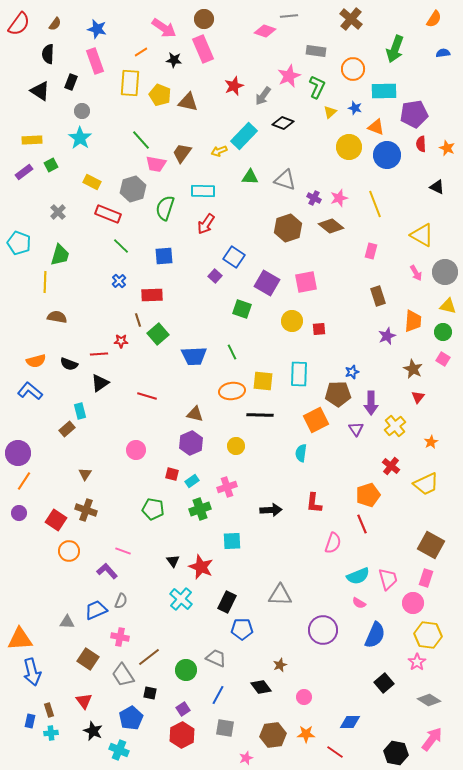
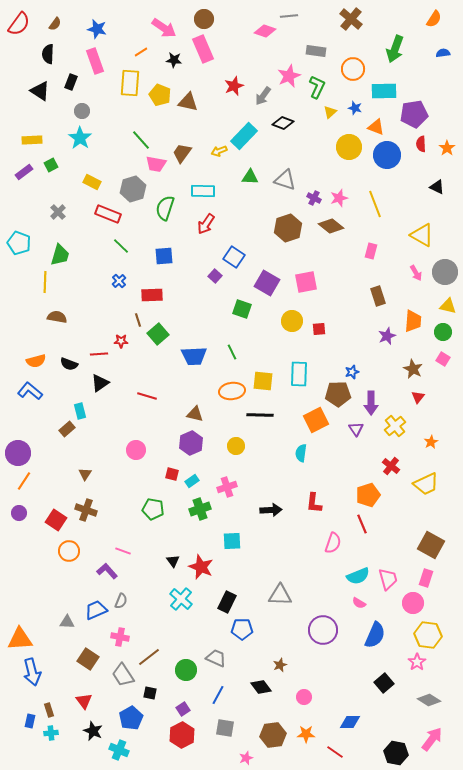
orange star at (447, 148): rotated 14 degrees clockwise
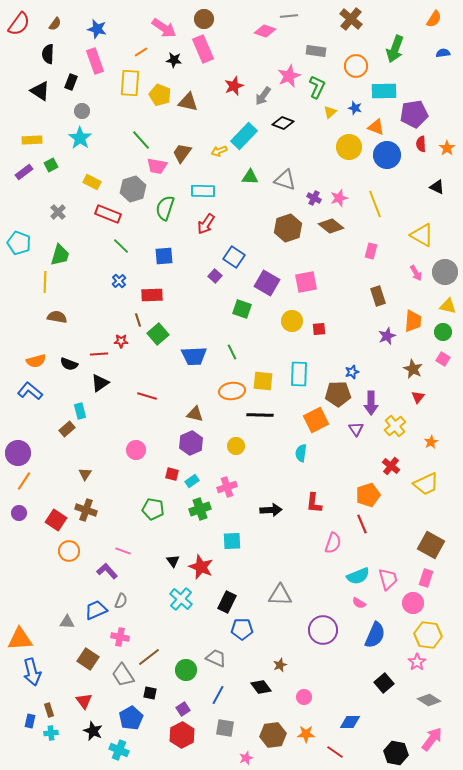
orange circle at (353, 69): moved 3 px right, 3 px up
pink trapezoid at (156, 164): moved 1 px right, 2 px down
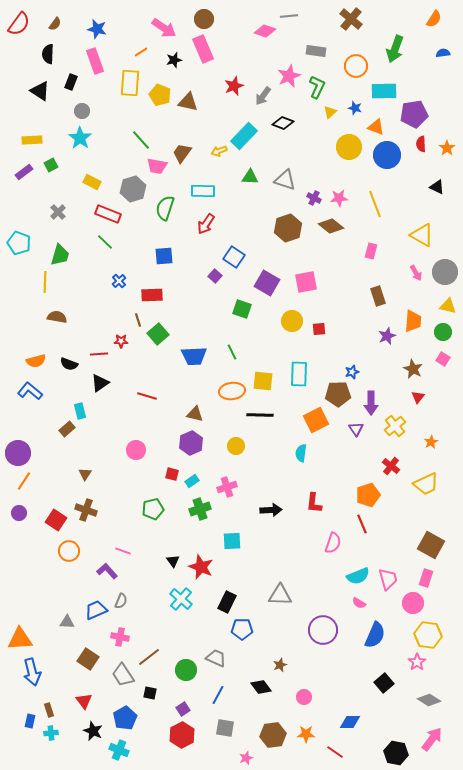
black star at (174, 60): rotated 21 degrees counterclockwise
pink star at (339, 198): rotated 12 degrees clockwise
green line at (121, 246): moved 16 px left, 4 px up
green pentagon at (153, 509): rotated 25 degrees counterclockwise
blue pentagon at (131, 718): moved 6 px left
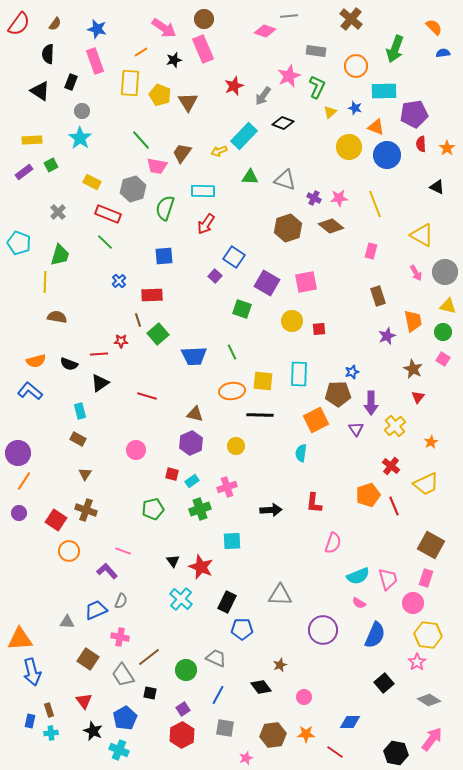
orange semicircle at (434, 19): moved 8 px down; rotated 78 degrees counterclockwise
brown triangle at (188, 102): rotated 45 degrees clockwise
orange trapezoid at (413, 321): rotated 15 degrees counterclockwise
brown rectangle at (67, 429): moved 11 px right, 10 px down; rotated 70 degrees clockwise
red line at (362, 524): moved 32 px right, 18 px up
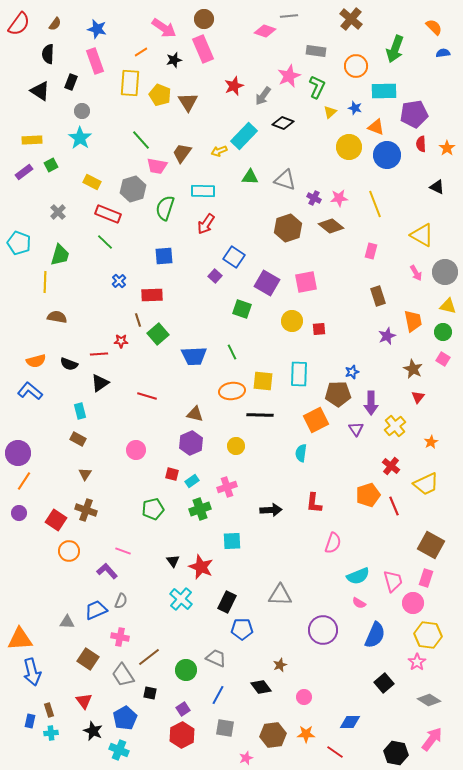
pink trapezoid at (388, 579): moved 5 px right, 2 px down
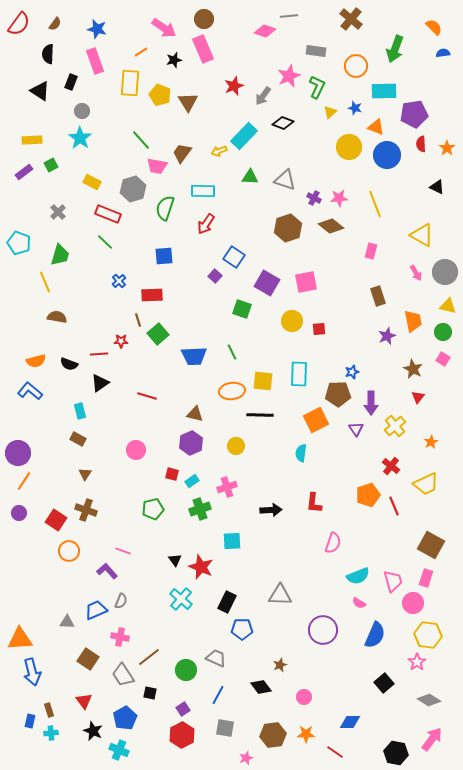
yellow line at (45, 282): rotated 25 degrees counterclockwise
black triangle at (173, 561): moved 2 px right, 1 px up
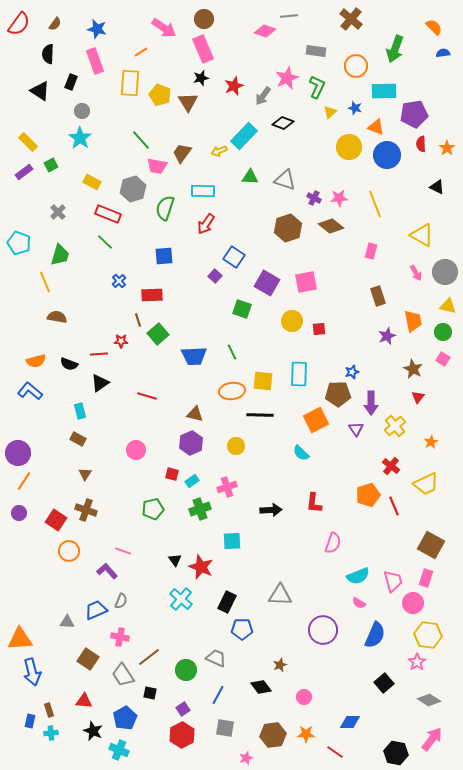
black star at (174, 60): moved 27 px right, 18 px down
pink star at (289, 76): moved 2 px left, 2 px down
yellow rectangle at (32, 140): moved 4 px left, 2 px down; rotated 48 degrees clockwise
cyan semicircle at (301, 453): rotated 54 degrees counterclockwise
red triangle at (84, 701): rotated 48 degrees counterclockwise
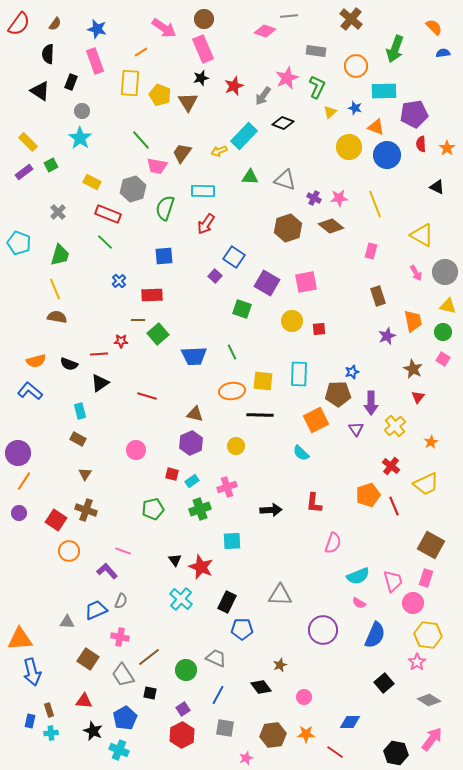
yellow line at (45, 282): moved 10 px right, 7 px down
brown line at (138, 320): rotated 72 degrees counterclockwise
